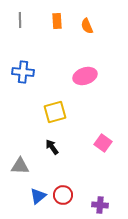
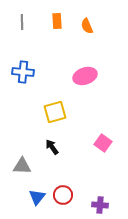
gray line: moved 2 px right, 2 px down
gray triangle: moved 2 px right
blue triangle: moved 1 px left, 1 px down; rotated 12 degrees counterclockwise
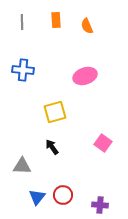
orange rectangle: moved 1 px left, 1 px up
blue cross: moved 2 px up
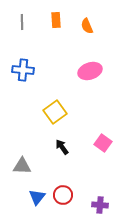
pink ellipse: moved 5 px right, 5 px up
yellow square: rotated 20 degrees counterclockwise
black arrow: moved 10 px right
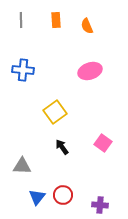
gray line: moved 1 px left, 2 px up
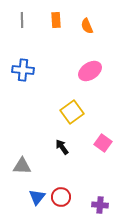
gray line: moved 1 px right
pink ellipse: rotated 15 degrees counterclockwise
yellow square: moved 17 px right
red circle: moved 2 px left, 2 px down
